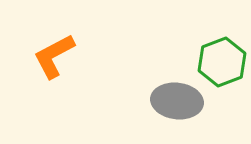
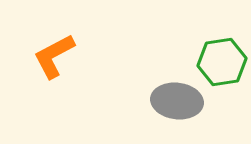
green hexagon: rotated 12 degrees clockwise
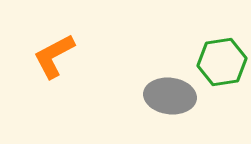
gray ellipse: moved 7 px left, 5 px up
